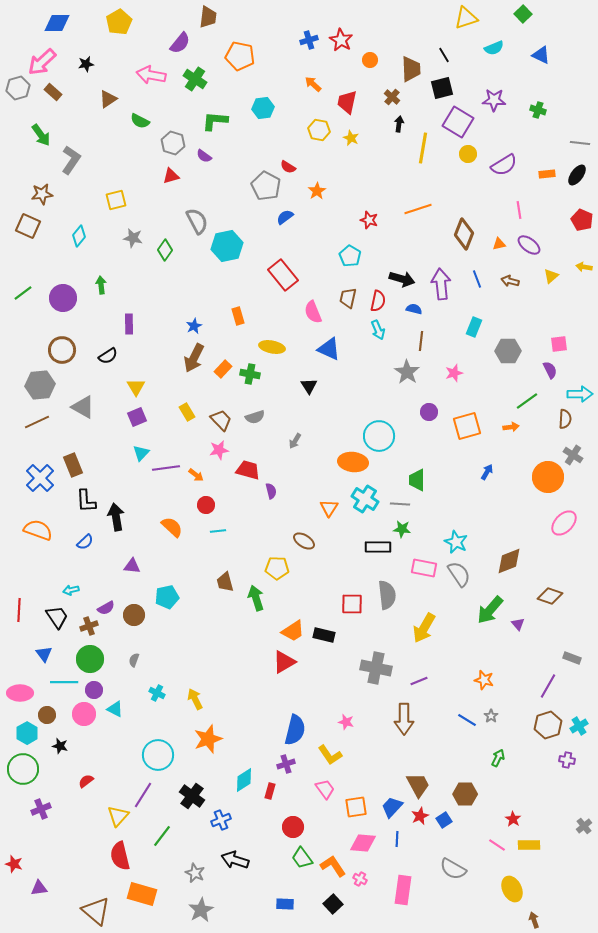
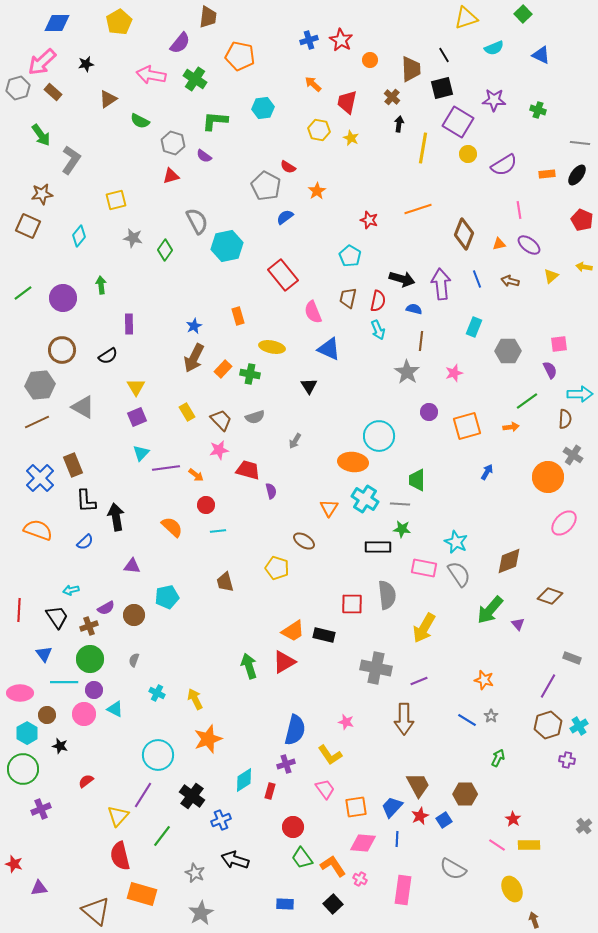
yellow pentagon at (277, 568): rotated 15 degrees clockwise
green arrow at (256, 598): moved 7 px left, 68 px down
gray star at (201, 910): moved 3 px down
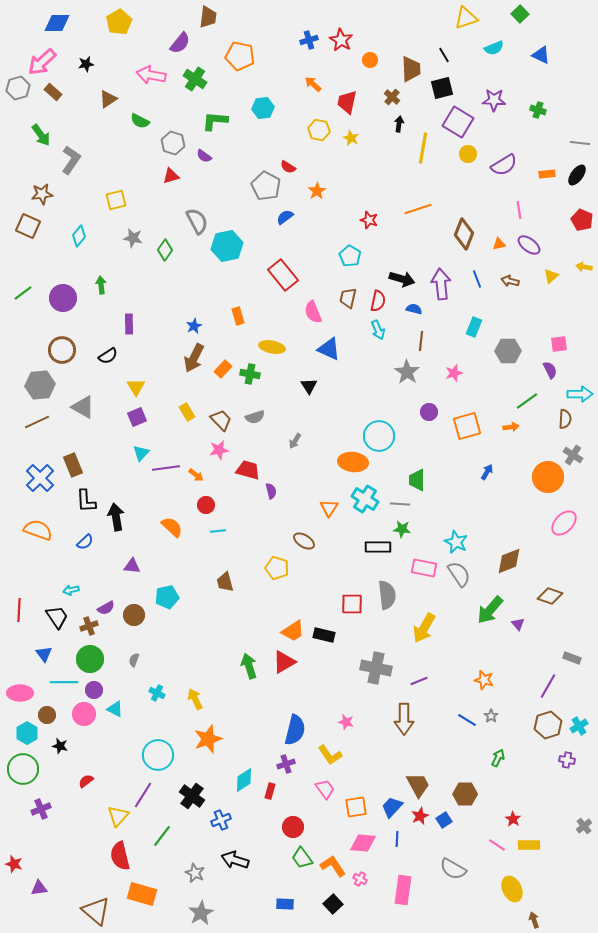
green square at (523, 14): moved 3 px left
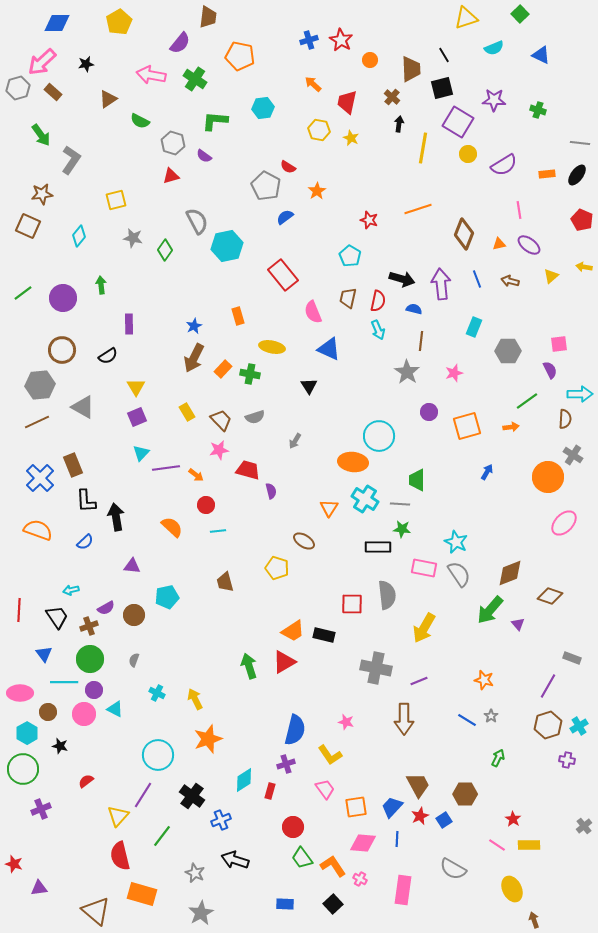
brown diamond at (509, 561): moved 1 px right, 12 px down
brown circle at (47, 715): moved 1 px right, 3 px up
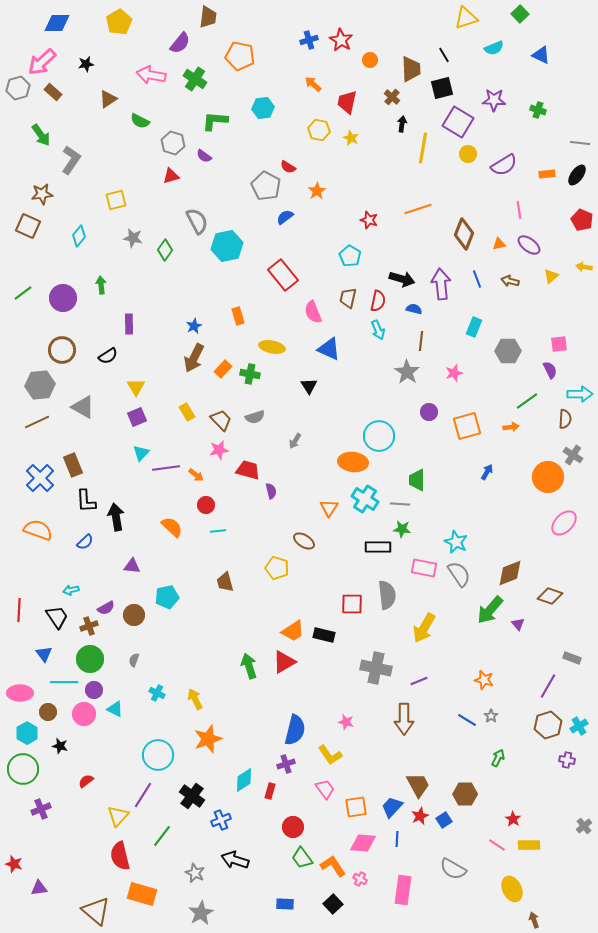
black arrow at (399, 124): moved 3 px right
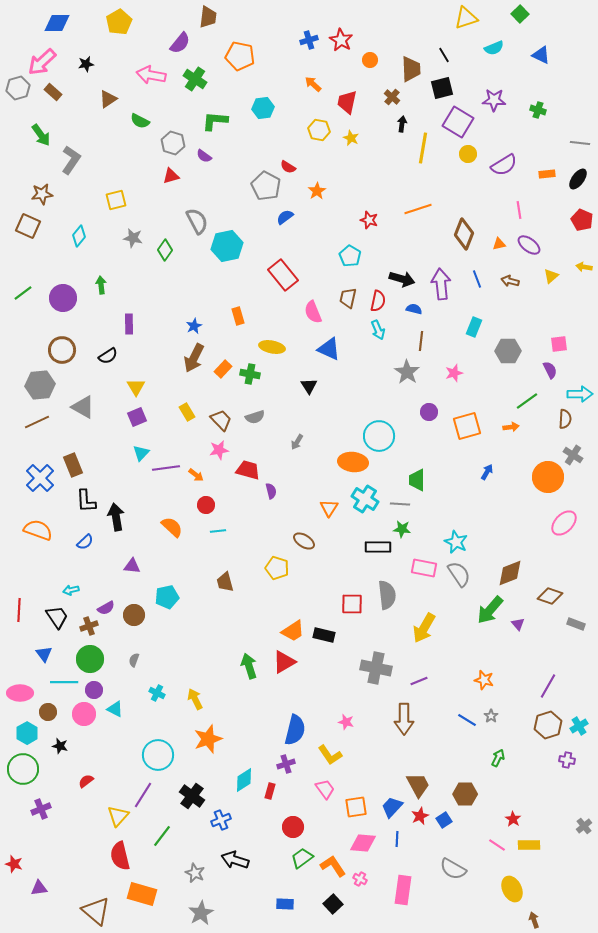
black ellipse at (577, 175): moved 1 px right, 4 px down
gray arrow at (295, 441): moved 2 px right, 1 px down
gray rectangle at (572, 658): moved 4 px right, 34 px up
green trapezoid at (302, 858): rotated 90 degrees clockwise
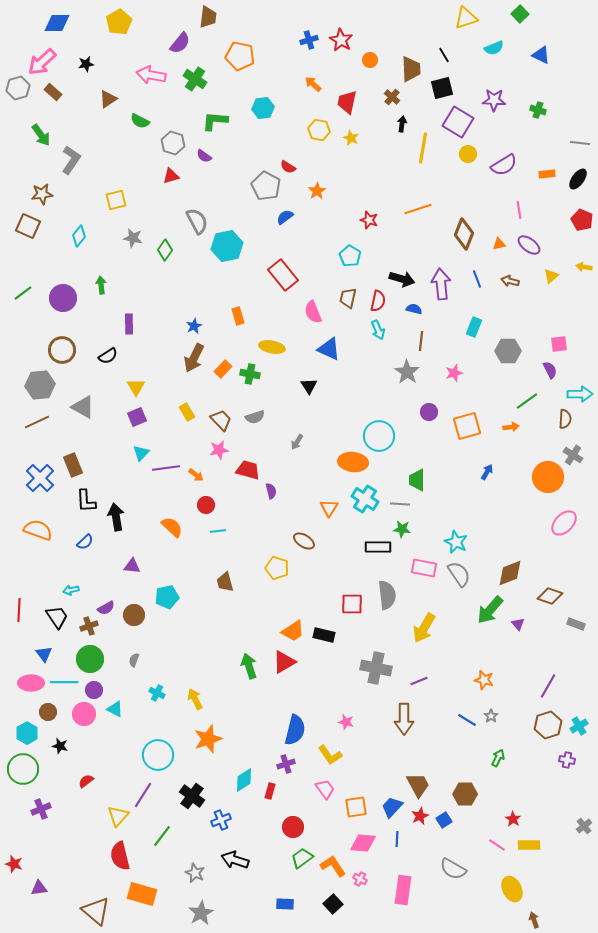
pink ellipse at (20, 693): moved 11 px right, 10 px up
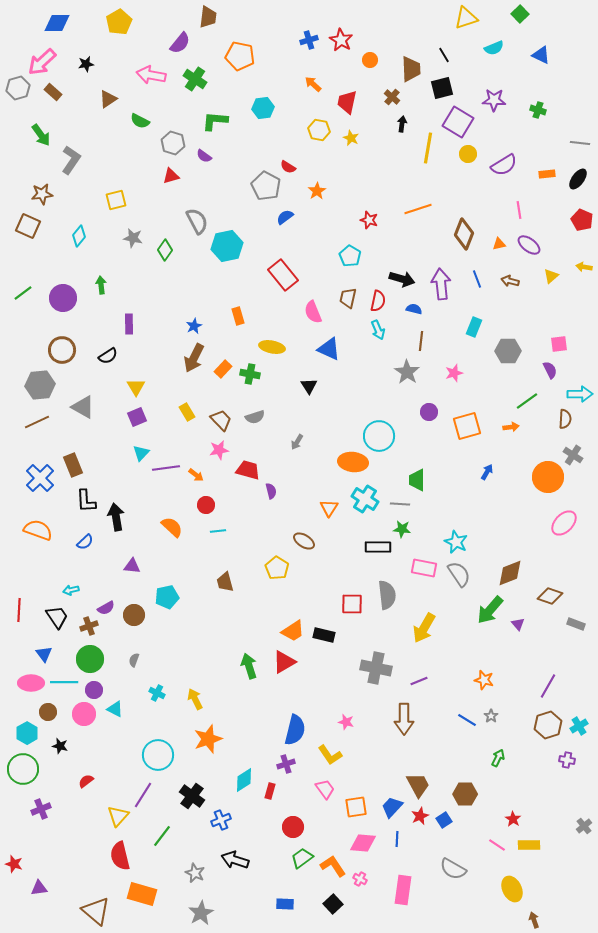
yellow line at (423, 148): moved 5 px right
yellow pentagon at (277, 568): rotated 15 degrees clockwise
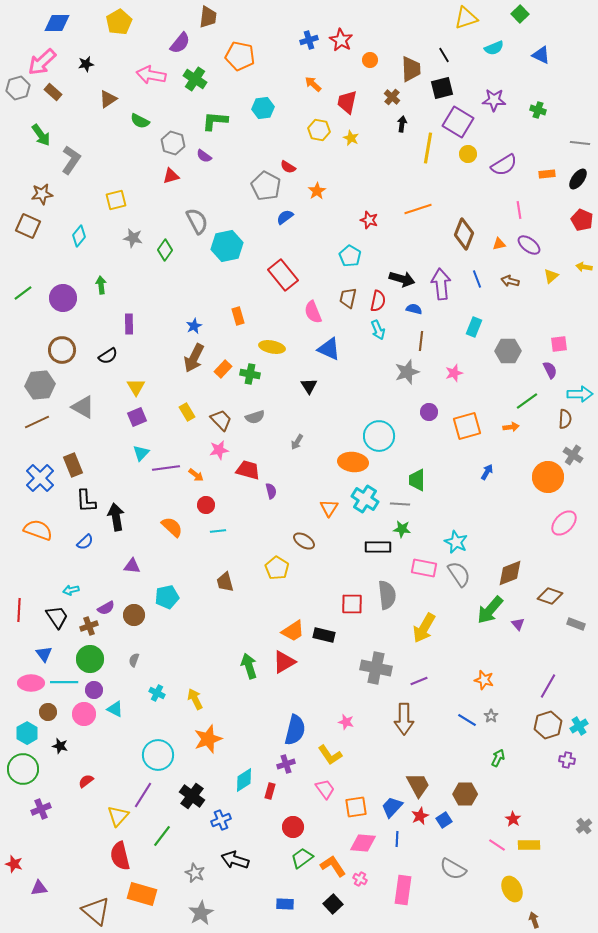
gray star at (407, 372): rotated 20 degrees clockwise
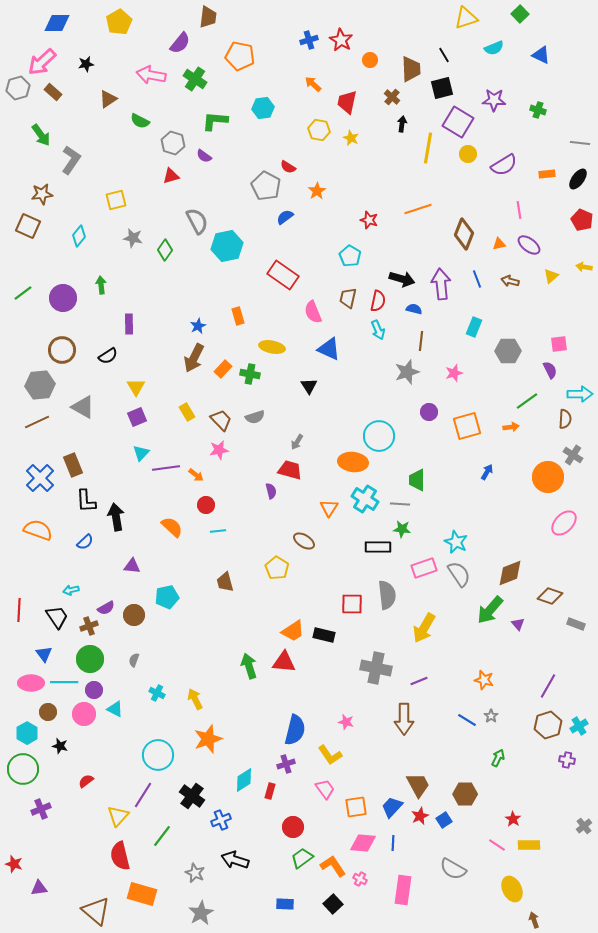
red rectangle at (283, 275): rotated 16 degrees counterclockwise
blue star at (194, 326): moved 4 px right
red trapezoid at (248, 470): moved 42 px right
pink rectangle at (424, 568): rotated 30 degrees counterclockwise
red triangle at (284, 662): rotated 35 degrees clockwise
blue line at (397, 839): moved 4 px left, 4 px down
